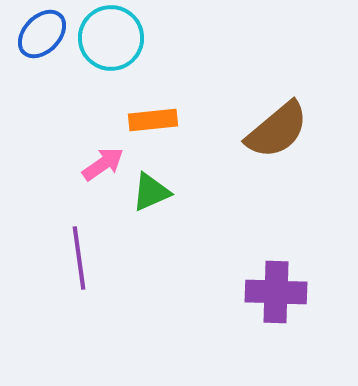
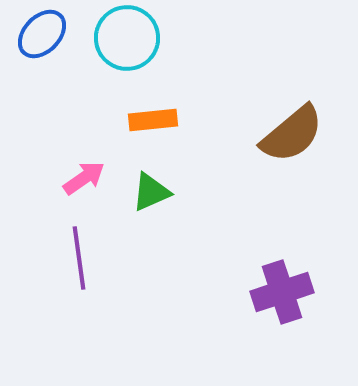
cyan circle: moved 16 px right
brown semicircle: moved 15 px right, 4 px down
pink arrow: moved 19 px left, 14 px down
purple cross: moved 6 px right; rotated 20 degrees counterclockwise
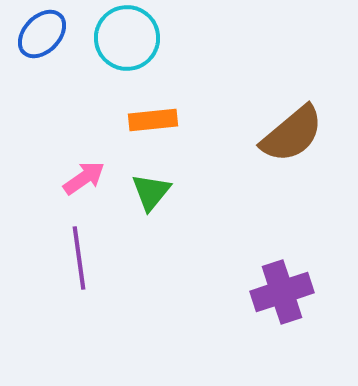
green triangle: rotated 27 degrees counterclockwise
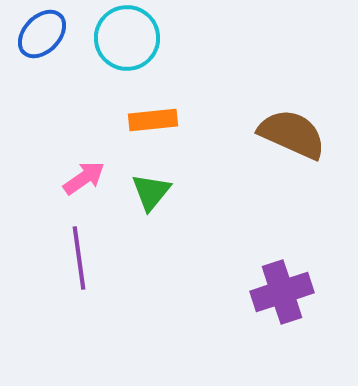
brown semicircle: rotated 116 degrees counterclockwise
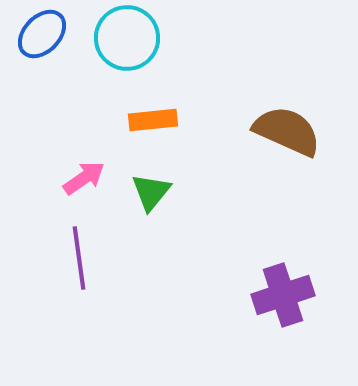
brown semicircle: moved 5 px left, 3 px up
purple cross: moved 1 px right, 3 px down
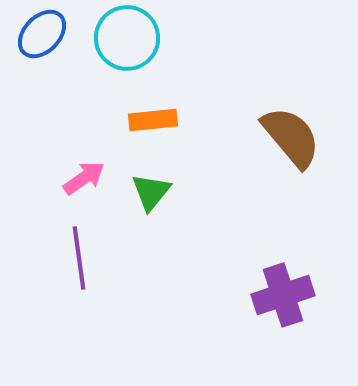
brown semicircle: moved 4 px right, 6 px down; rotated 26 degrees clockwise
